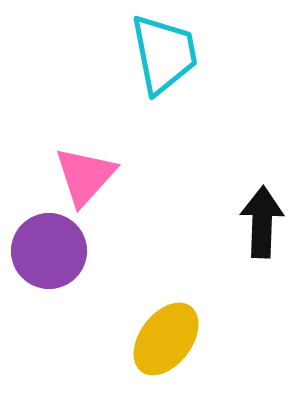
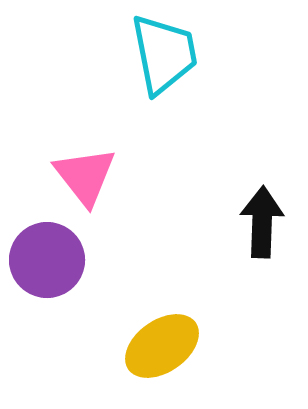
pink triangle: rotated 20 degrees counterclockwise
purple circle: moved 2 px left, 9 px down
yellow ellipse: moved 4 px left, 7 px down; rotated 18 degrees clockwise
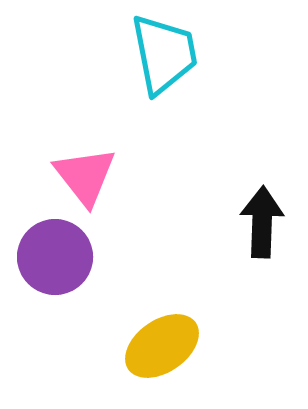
purple circle: moved 8 px right, 3 px up
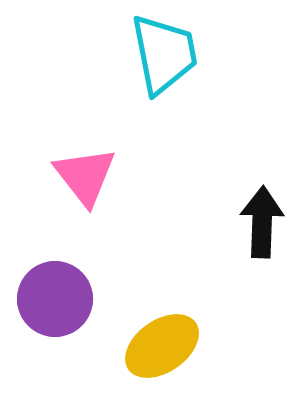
purple circle: moved 42 px down
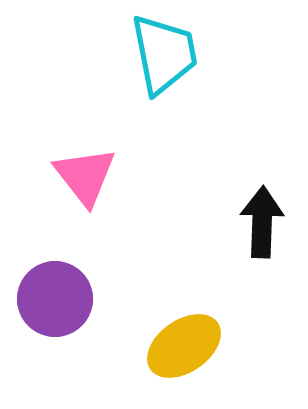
yellow ellipse: moved 22 px right
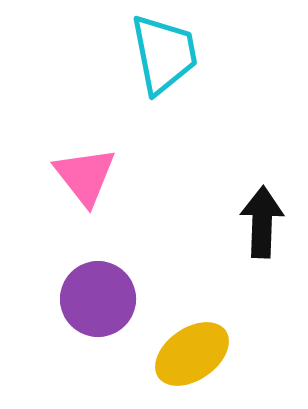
purple circle: moved 43 px right
yellow ellipse: moved 8 px right, 8 px down
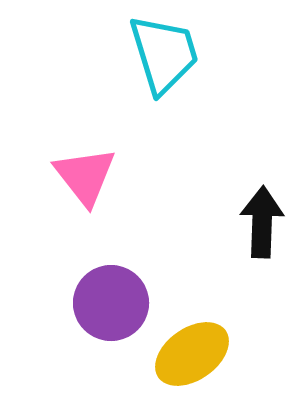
cyan trapezoid: rotated 6 degrees counterclockwise
purple circle: moved 13 px right, 4 px down
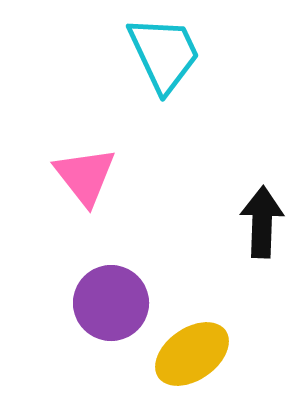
cyan trapezoid: rotated 8 degrees counterclockwise
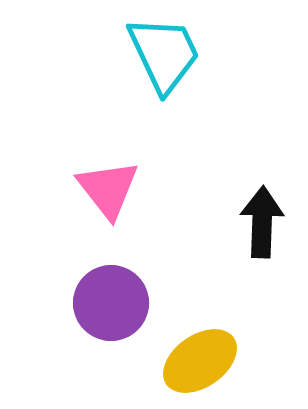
pink triangle: moved 23 px right, 13 px down
yellow ellipse: moved 8 px right, 7 px down
